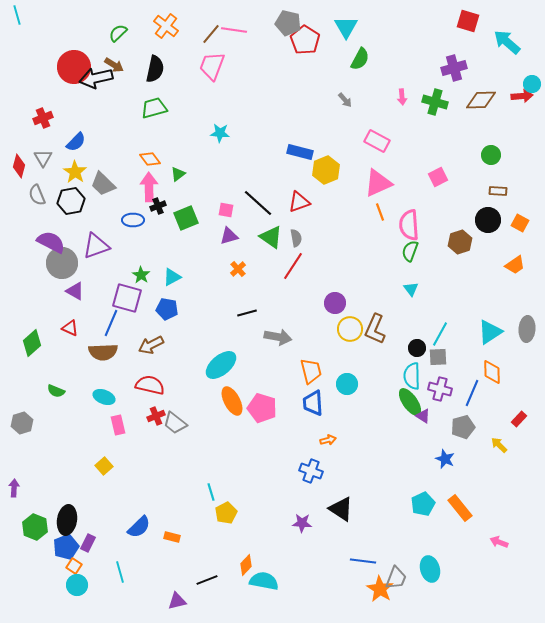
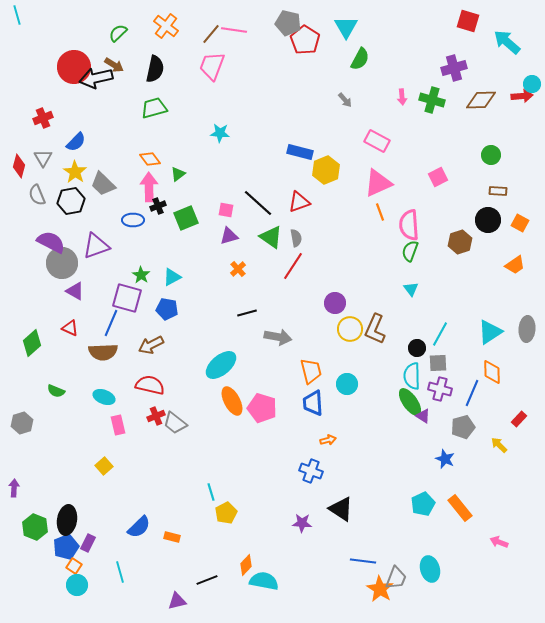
green cross at (435, 102): moved 3 px left, 2 px up
gray square at (438, 357): moved 6 px down
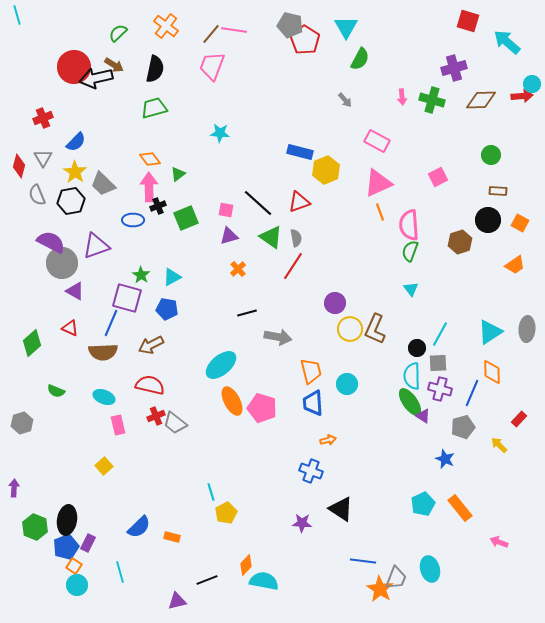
gray pentagon at (288, 23): moved 2 px right, 2 px down
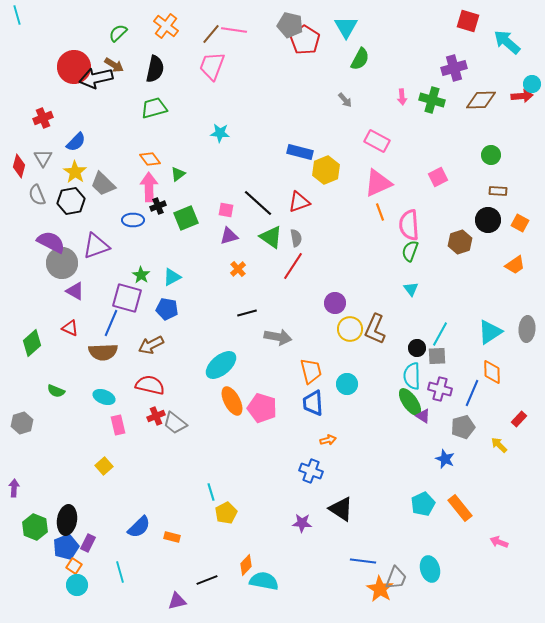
gray square at (438, 363): moved 1 px left, 7 px up
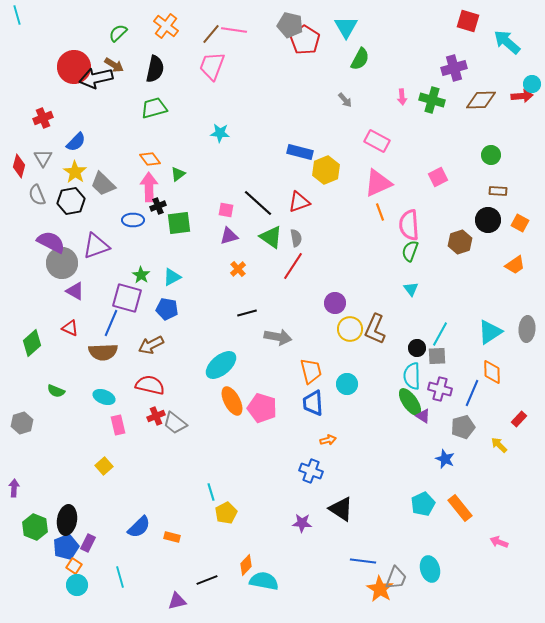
green square at (186, 218): moved 7 px left, 5 px down; rotated 15 degrees clockwise
cyan line at (120, 572): moved 5 px down
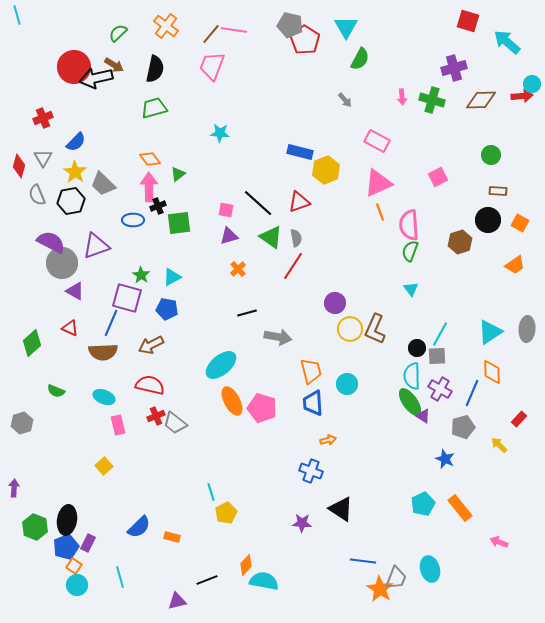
purple cross at (440, 389): rotated 15 degrees clockwise
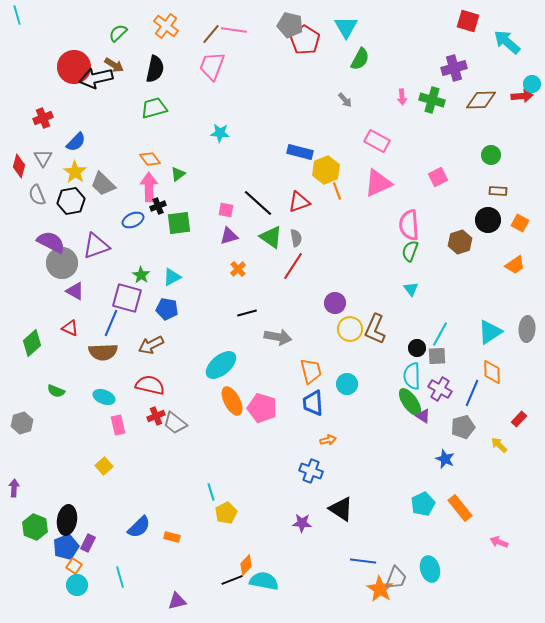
orange line at (380, 212): moved 43 px left, 21 px up
blue ellipse at (133, 220): rotated 25 degrees counterclockwise
black line at (207, 580): moved 25 px right
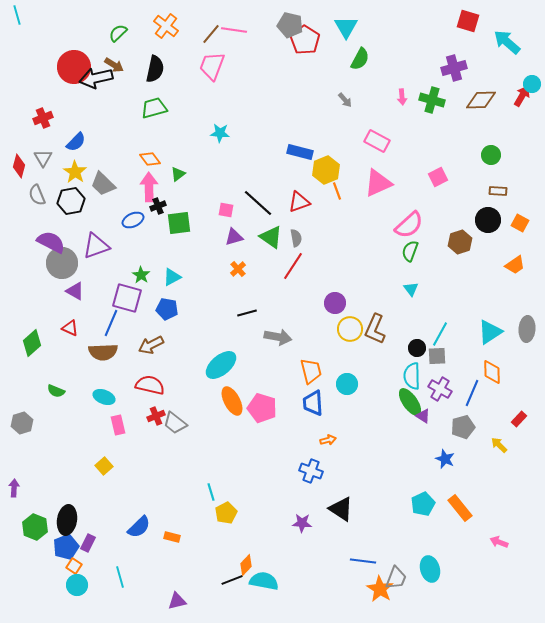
red arrow at (522, 96): rotated 55 degrees counterclockwise
pink semicircle at (409, 225): rotated 128 degrees counterclockwise
purple triangle at (229, 236): moved 5 px right, 1 px down
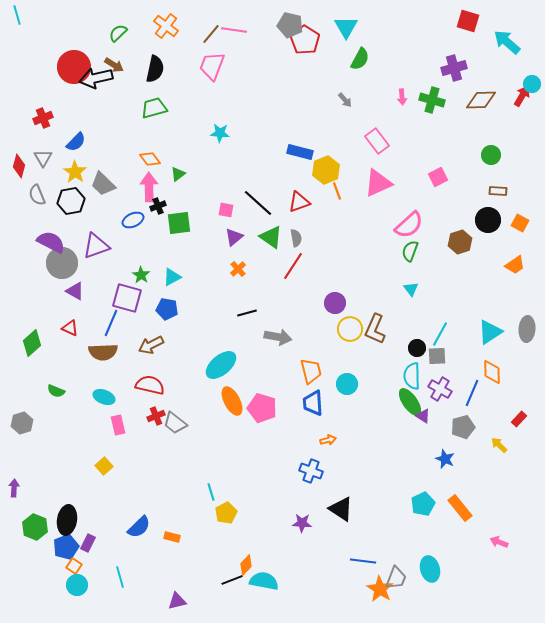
pink rectangle at (377, 141): rotated 25 degrees clockwise
purple triangle at (234, 237): rotated 24 degrees counterclockwise
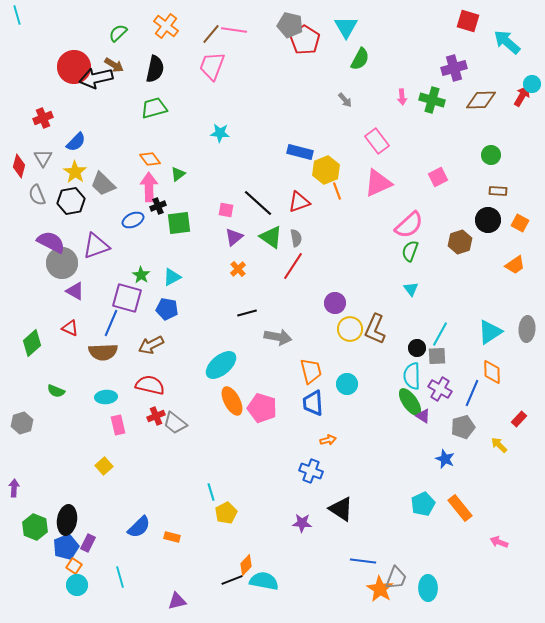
cyan ellipse at (104, 397): moved 2 px right; rotated 25 degrees counterclockwise
cyan ellipse at (430, 569): moved 2 px left, 19 px down; rotated 15 degrees clockwise
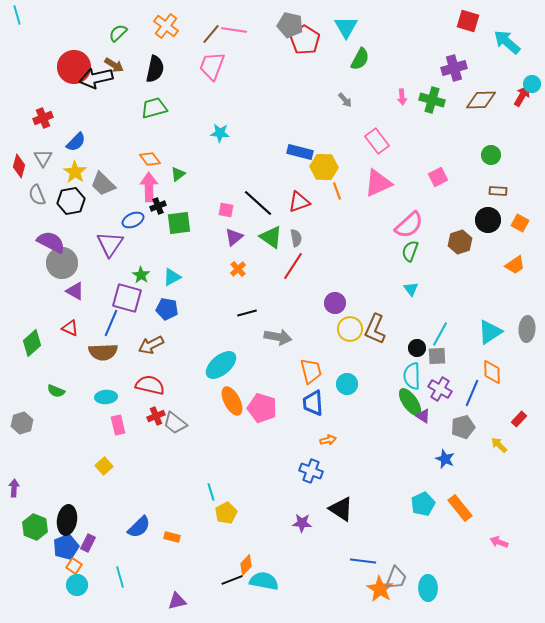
yellow hexagon at (326, 170): moved 2 px left, 3 px up; rotated 24 degrees clockwise
purple triangle at (96, 246): moved 14 px right, 2 px up; rotated 36 degrees counterclockwise
